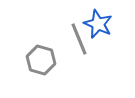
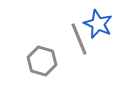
gray hexagon: moved 1 px right, 1 px down
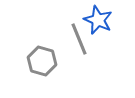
blue star: moved 4 px up
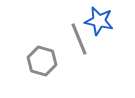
blue star: moved 1 px right, 1 px down; rotated 12 degrees counterclockwise
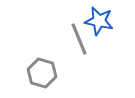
gray hexagon: moved 12 px down
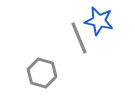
gray line: moved 1 px up
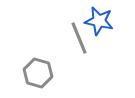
gray hexagon: moved 4 px left
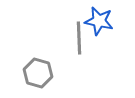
gray line: rotated 20 degrees clockwise
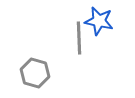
gray hexagon: moved 3 px left
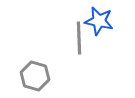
gray hexagon: moved 3 px down
